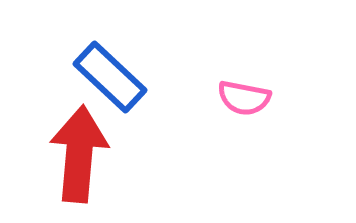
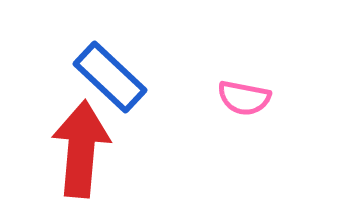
red arrow: moved 2 px right, 5 px up
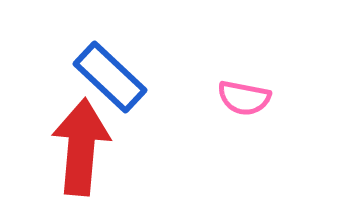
red arrow: moved 2 px up
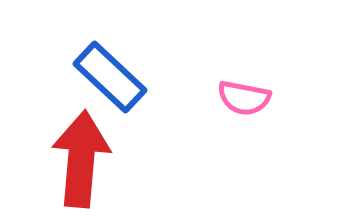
red arrow: moved 12 px down
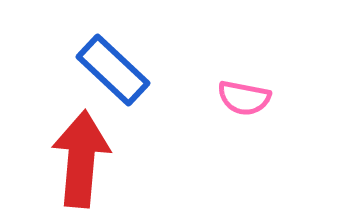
blue rectangle: moved 3 px right, 7 px up
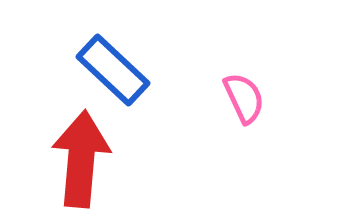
pink semicircle: rotated 126 degrees counterclockwise
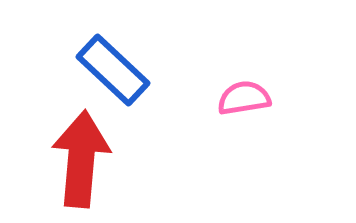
pink semicircle: rotated 74 degrees counterclockwise
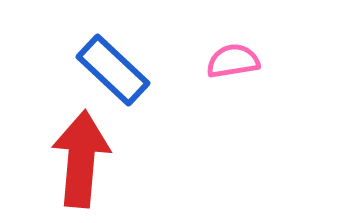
pink semicircle: moved 11 px left, 37 px up
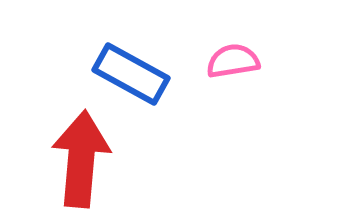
blue rectangle: moved 18 px right, 4 px down; rotated 14 degrees counterclockwise
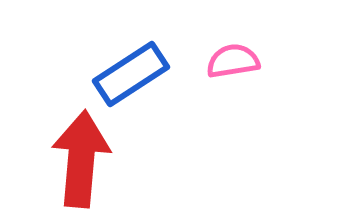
blue rectangle: rotated 62 degrees counterclockwise
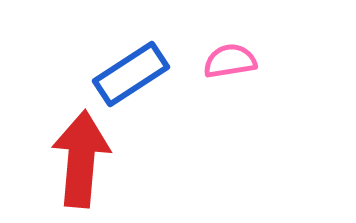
pink semicircle: moved 3 px left
